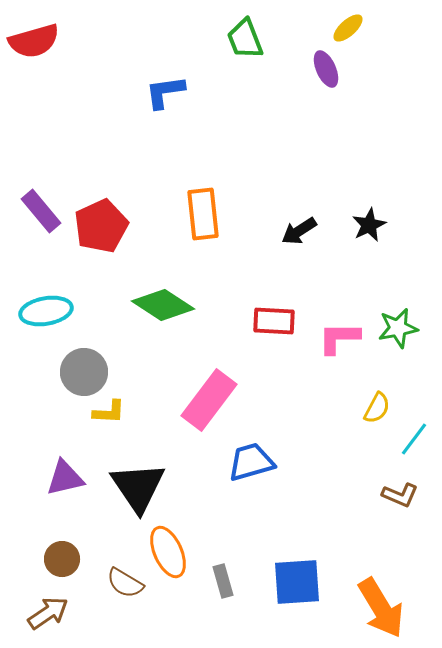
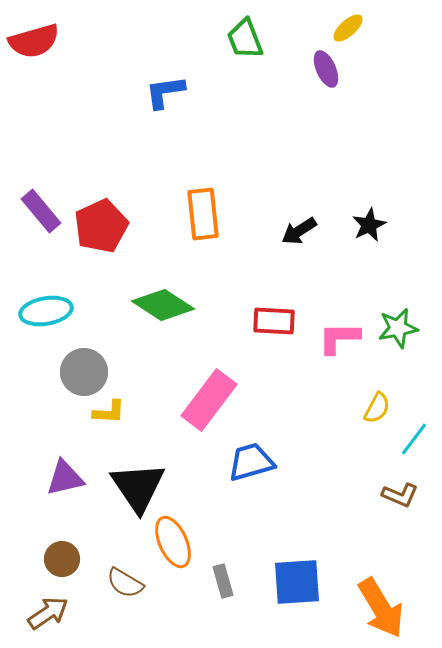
orange ellipse: moved 5 px right, 10 px up
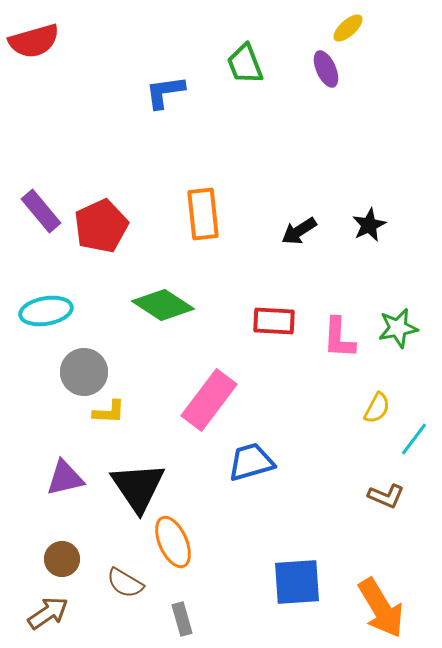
green trapezoid: moved 25 px down
pink L-shape: rotated 87 degrees counterclockwise
brown L-shape: moved 14 px left, 1 px down
gray rectangle: moved 41 px left, 38 px down
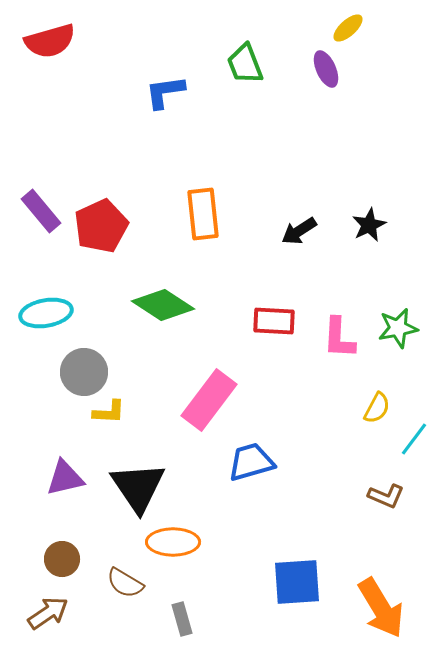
red semicircle: moved 16 px right
cyan ellipse: moved 2 px down
orange ellipse: rotated 66 degrees counterclockwise
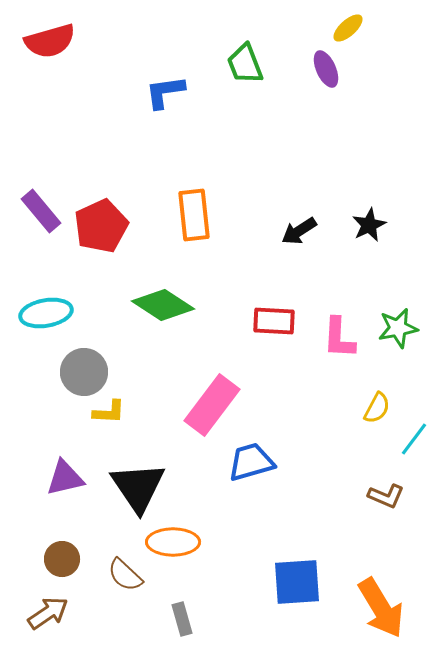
orange rectangle: moved 9 px left, 1 px down
pink rectangle: moved 3 px right, 5 px down
brown semicircle: moved 8 px up; rotated 12 degrees clockwise
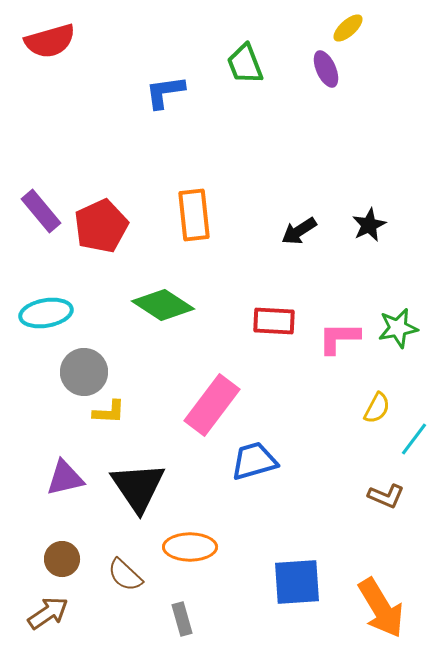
pink L-shape: rotated 87 degrees clockwise
blue trapezoid: moved 3 px right, 1 px up
orange ellipse: moved 17 px right, 5 px down
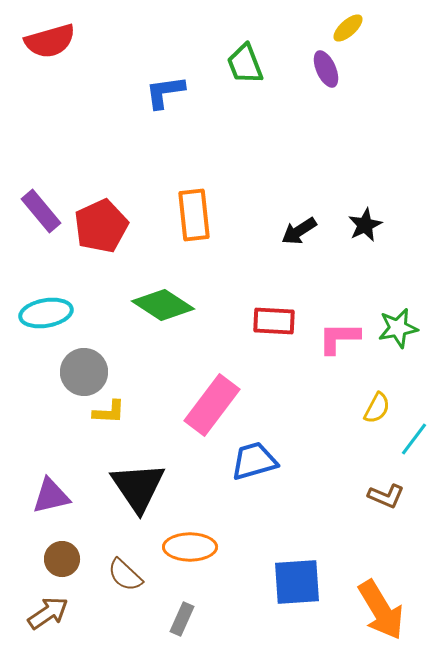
black star: moved 4 px left
purple triangle: moved 14 px left, 18 px down
orange arrow: moved 2 px down
gray rectangle: rotated 40 degrees clockwise
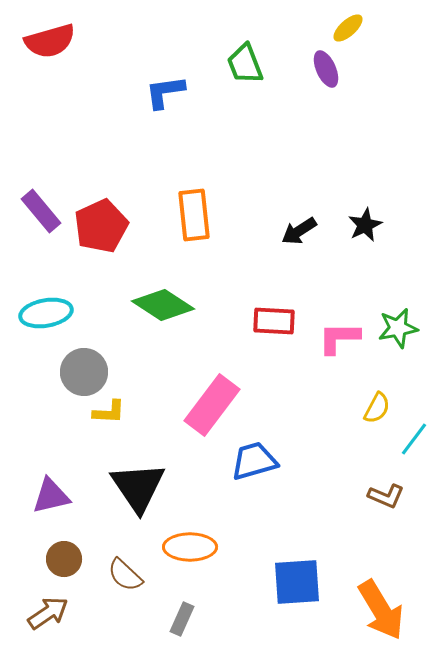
brown circle: moved 2 px right
